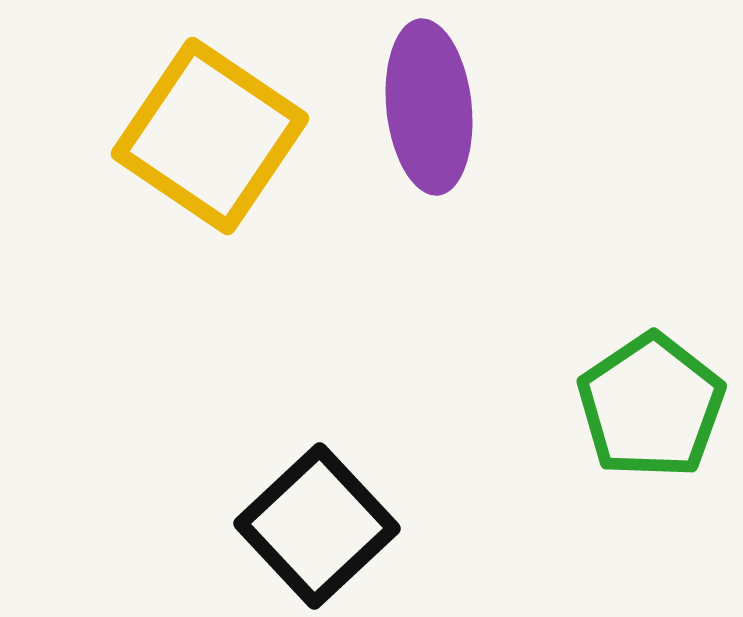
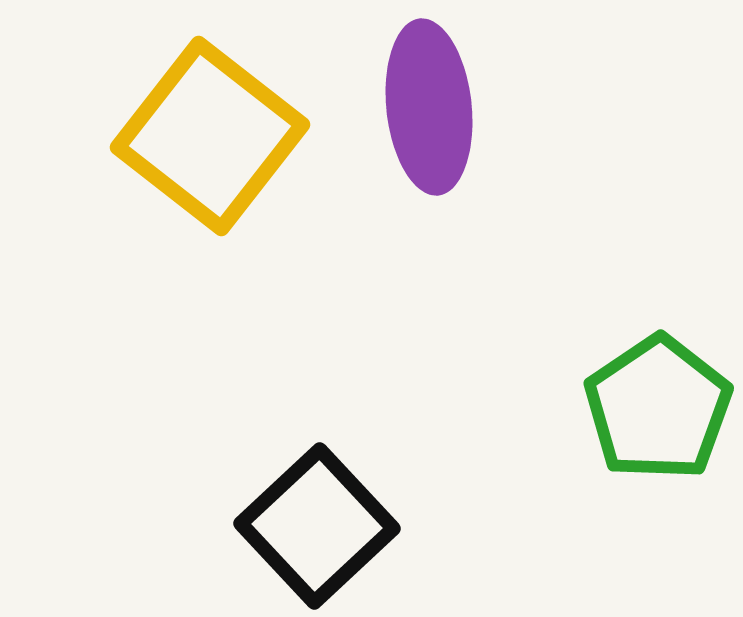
yellow square: rotated 4 degrees clockwise
green pentagon: moved 7 px right, 2 px down
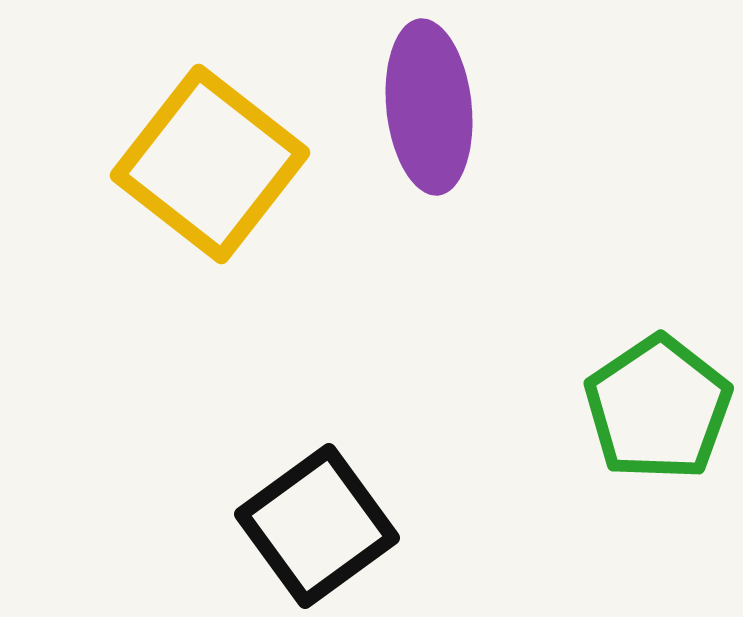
yellow square: moved 28 px down
black square: rotated 7 degrees clockwise
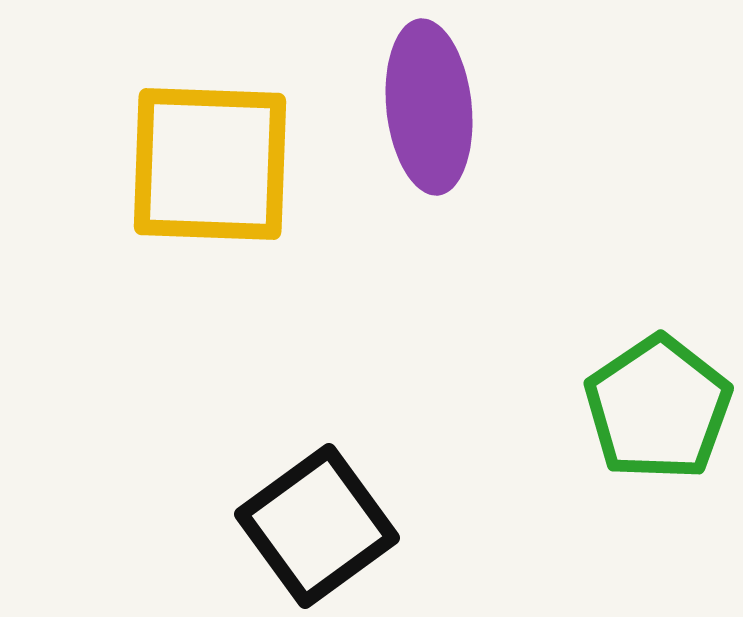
yellow square: rotated 36 degrees counterclockwise
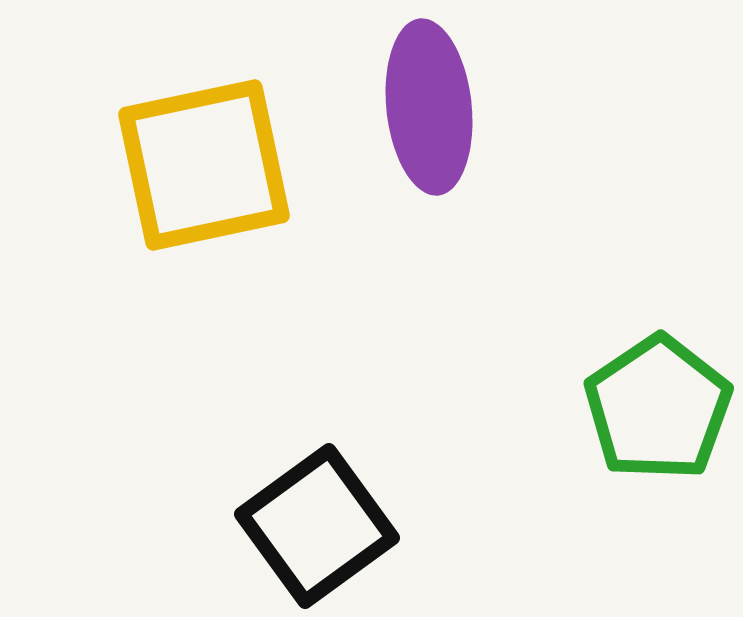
yellow square: moved 6 px left, 1 px down; rotated 14 degrees counterclockwise
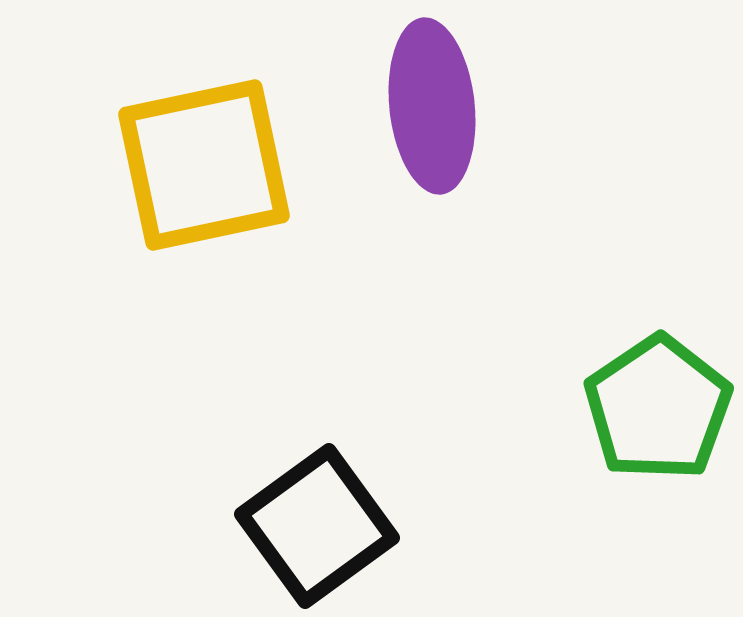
purple ellipse: moved 3 px right, 1 px up
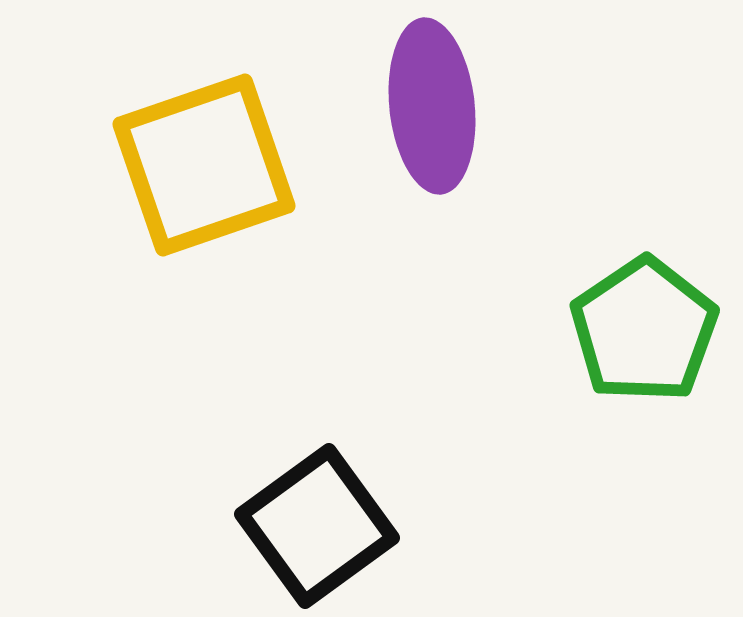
yellow square: rotated 7 degrees counterclockwise
green pentagon: moved 14 px left, 78 px up
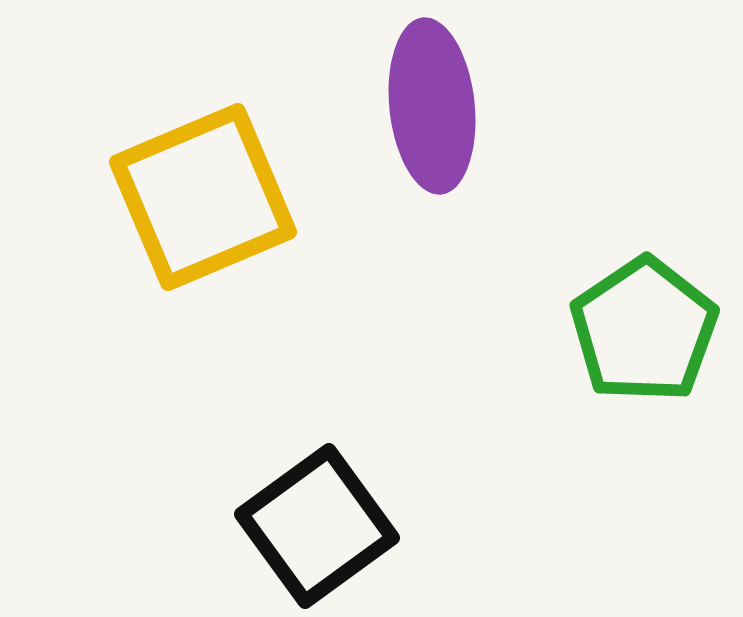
yellow square: moved 1 px left, 32 px down; rotated 4 degrees counterclockwise
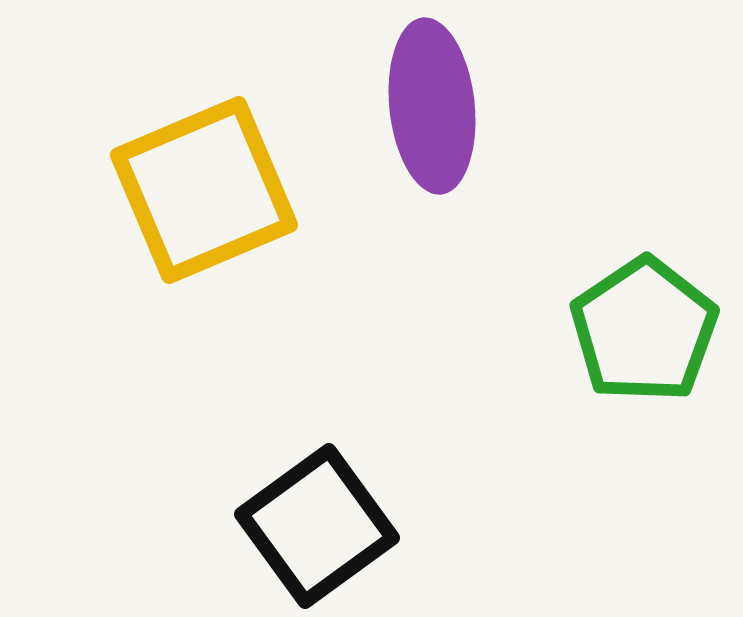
yellow square: moved 1 px right, 7 px up
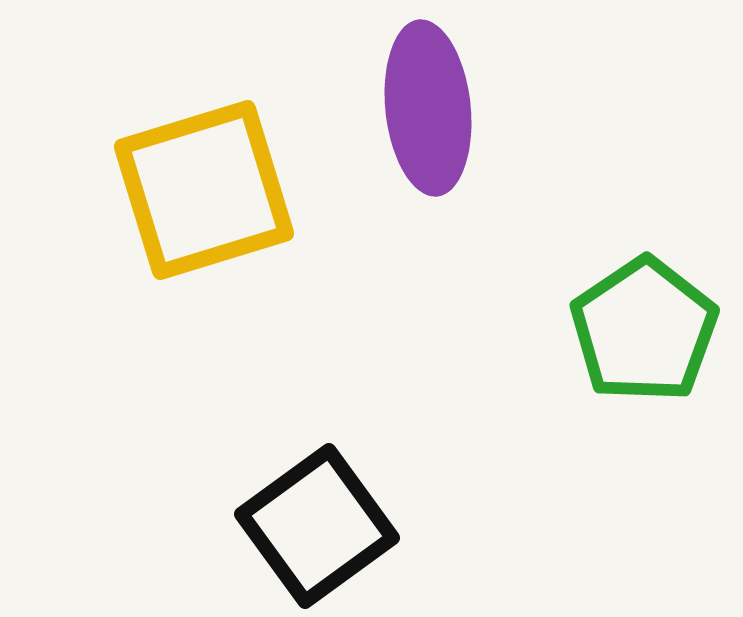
purple ellipse: moved 4 px left, 2 px down
yellow square: rotated 6 degrees clockwise
